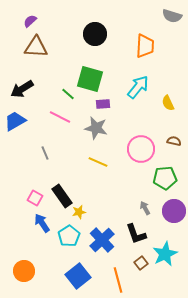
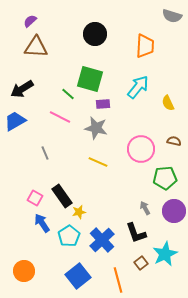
black L-shape: moved 1 px up
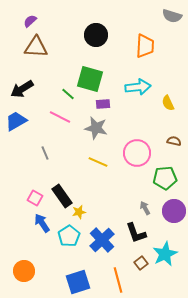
black circle: moved 1 px right, 1 px down
cyan arrow: rotated 45 degrees clockwise
blue trapezoid: moved 1 px right
pink circle: moved 4 px left, 4 px down
blue square: moved 6 px down; rotated 20 degrees clockwise
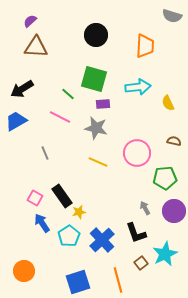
green square: moved 4 px right
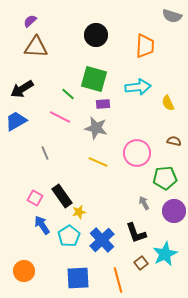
gray arrow: moved 1 px left, 5 px up
blue arrow: moved 2 px down
blue square: moved 4 px up; rotated 15 degrees clockwise
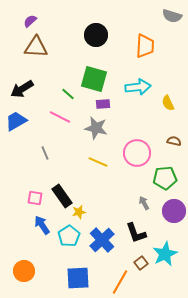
pink square: rotated 21 degrees counterclockwise
orange line: moved 2 px right, 2 px down; rotated 45 degrees clockwise
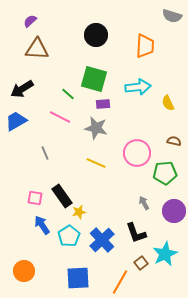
brown triangle: moved 1 px right, 2 px down
yellow line: moved 2 px left, 1 px down
green pentagon: moved 5 px up
